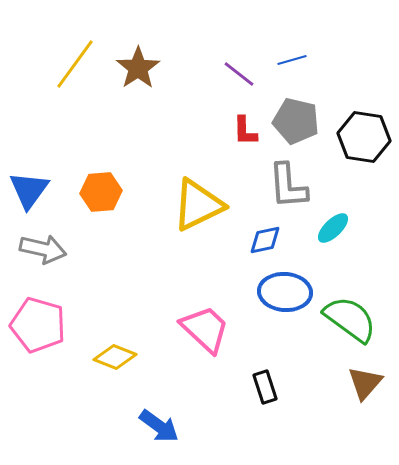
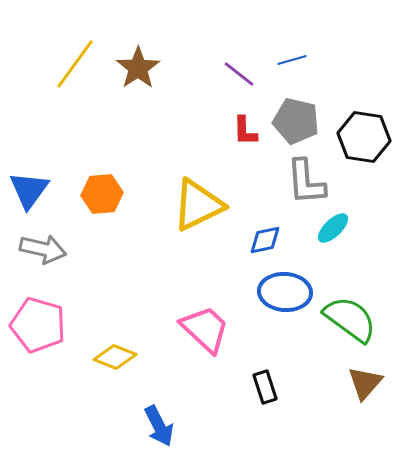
gray L-shape: moved 18 px right, 4 px up
orange hexagon: moved 1 px right, 2 px down
blue arrow: rotated 27 degrees clockwise
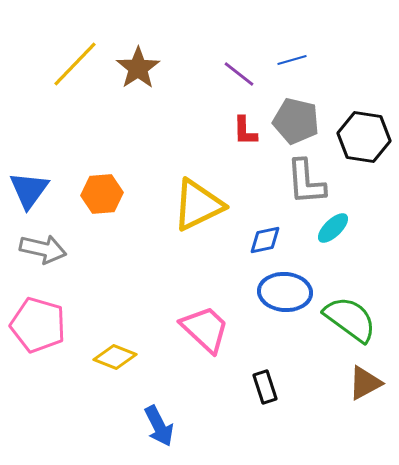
yellow line: rotated 8 degrees clockwise
brown triangle: rotated 21 degrees clockwise
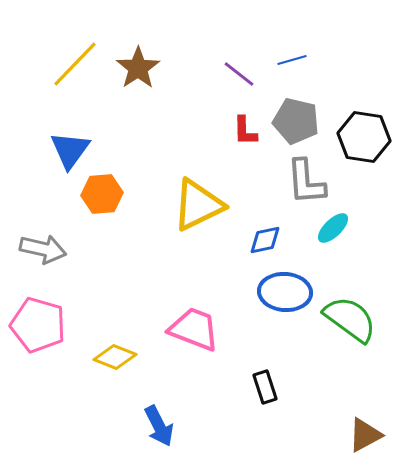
blue triangle: moved 41 px right, 40 px up
pink trapezoid: moved 11 px left; rotated 22 degrees counterclockwise
brown triangle: moved 52 px down
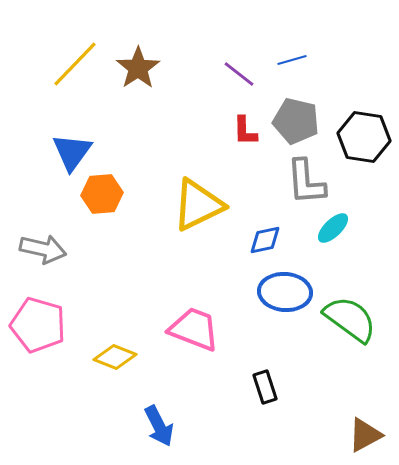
blue triangle: moved 2 px right, 2 px down
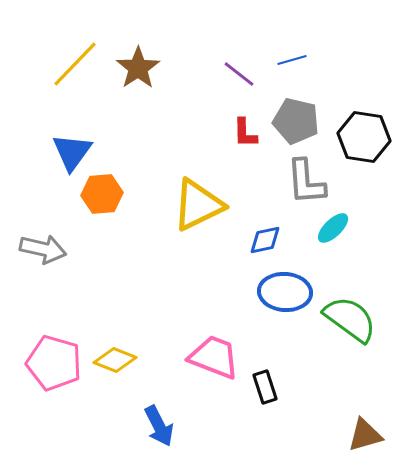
red L-shape: moved 2 px down
pink pentagon: moved 16 px right, 38 px down
pink trapezoid: moved 20 px right, 28 px down
yellow diamond: moved 3 px down
brown triangle: rotated 12 degrees clockwise
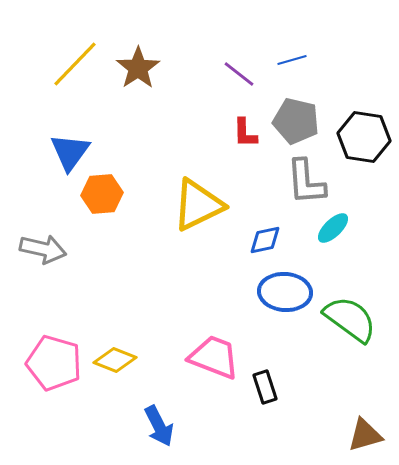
blue triangle: moved 2 px left
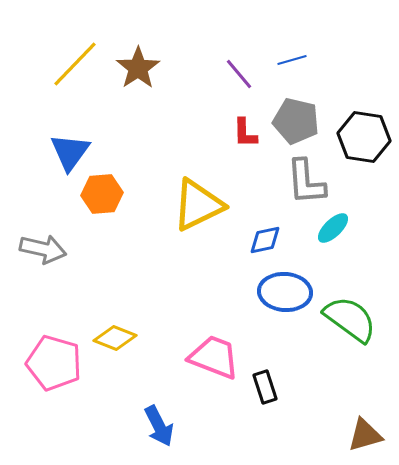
purple line: rotated 12 degrees clockwise
yellow diamond: moved 22 px up
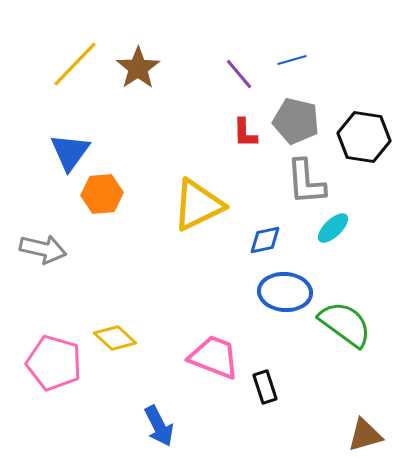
green semicircle: moved 5 px left, 5 px down
yellow diamond: rotated 21 degrees clockwise
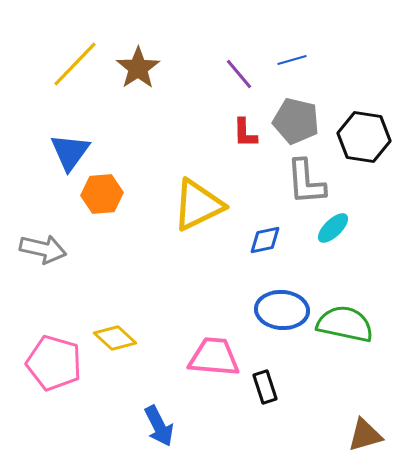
blue ellipse: moved 3 px left, 18 px down
green semicircle: rotated 24 degrees counterclockwise
pink trapezoid: rotated 16 degrees counterclockwise
